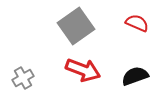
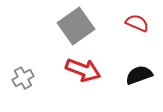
black semicircle: moved 4 px right, 1 px up
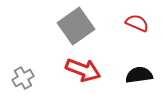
black semicircle: rotated 12 degrees clockwise
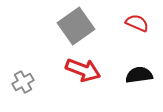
gray cross: moved 4 px down
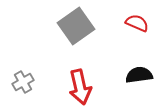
red arrow: moved 3 px left, 17 px down; rotated 56 degrees clockwise
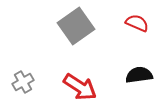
red arrow: rotated 44 degrees counterclockwise
